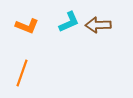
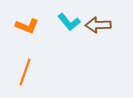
cyan L-shape: rotated 75 degrees clockwise
orange line: moved 3 px right, 1 px up
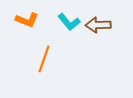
orange L-shape: moved 6 px up
orange line: moved 19 px right, 13 px up
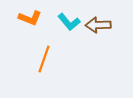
orange L-shape: moved 3 px right, 2 px up
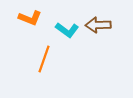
cyan L-shape: moved 2 px left, 8 px down; rotated 15 degrees counterclockwise
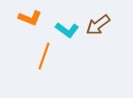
brown arrow: rotated 35 degrees counterclockwise
orange line: moved 3 px up
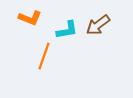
cyan L-shape: rotated 45 degrees counterclockwise
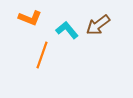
cyan L-shape: rotated 120 degrees counterclockwise
orange line: moved 2 px left, 1 px up
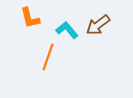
orange L-shape: rotated 55 degrees clockwise
orange line: moved 6 px right, 2 px down
